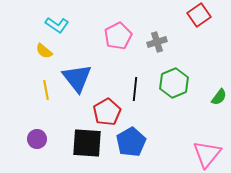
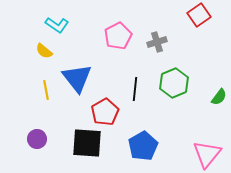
red pentagon: moved 2 px left
blue pentagon: moved 12 px right, 4 px down
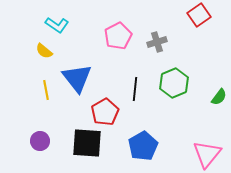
purple circle: moved 3 px right, 2 px down
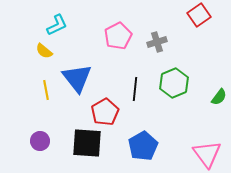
cyan L-shape: rotated 60 degrees counterclockwise
pink triangle: rotated 16 degrees counterclockwise
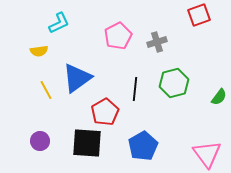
red square: rotated 15 degrees clockwise
cyan L-shape: moved 2 px right, 2 px up
yellow semicircle: moved 5 px left; rotated 48 degrees counterclockwise
blue triangle: rotated 32 degrees clockwise
green hexagon: rotated 8 degrees clockwise
yellow line: rotated 18 degrees counterclockwise
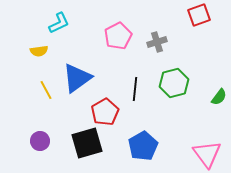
black square: rotated 20 degrees counterclockwise
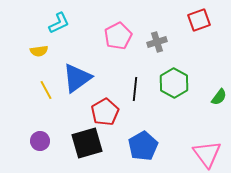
red square: moved 5 px down
green hexagon: rotated 16 degrees counterclockwise
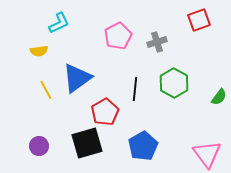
purple circle: moved 1 px left, 5 px down
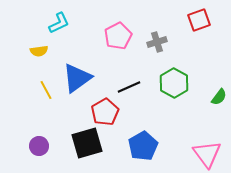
black line: moved 6 px left, 2 px up; rotated 60 degrees clockwise
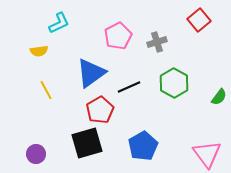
red square: rotated 20 degrees counterclockwise
blue triangle: moved 14 px right, 5 px up
red pentagon: moved 5 px left, 2 px up
purple circle: moved 3 px left, 8 px down
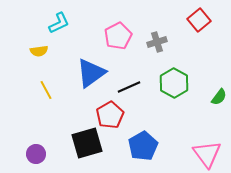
red pentagon: moved 10 px right, 5 px down
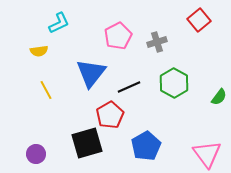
blue triangle: rotated 16 degrees counterclockwise
blue pentagon: moved 3 px right
